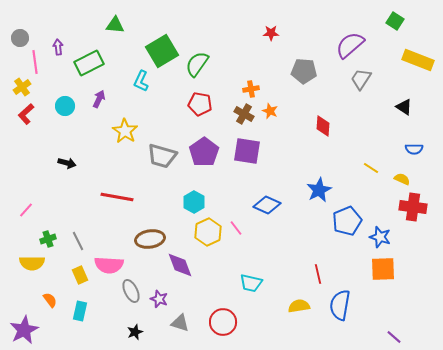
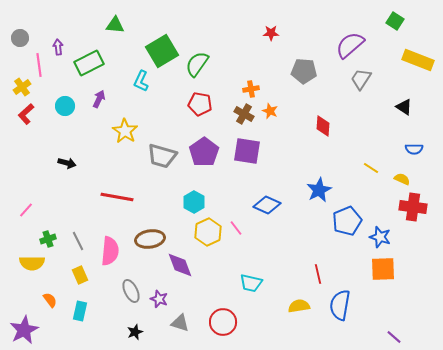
pink line at (35, 62): moved 4 px right, 3 px down
pink semicircle at (109, 265): moved 1 px right, 14 px up; rotated 88 degrees counterclockwise
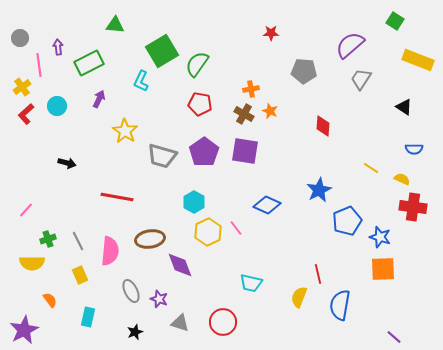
cyan circle at (65, 106): moved 8 px left
purple square at (247, 151): moved 2 px left
yellow semicircle at (299, 306): moved 9 px up; rotated 60 degrees counterclockwise
cyan rectangle at (80, 311): moved 8 px right, 6 px down
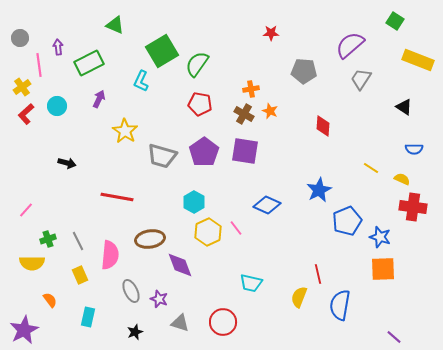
green triangle at (115, 25): rotated 18 degrees clockwise
pink semicircle at (110, 251): moved 4 px down
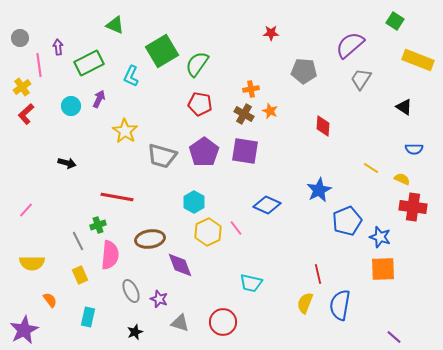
cyan L-shape at (141, 81): moved 10 px left, 5 px up
cyan circle at (57, 106): moved 14 px right
green cross at (48, 239): moved 50 px right, 14 px up
yellow semicircle at (299, 297): moved 6 px right, 6 px down
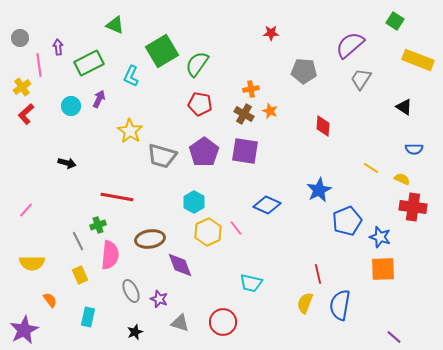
yellow star at (125, 131): moved 5 px right
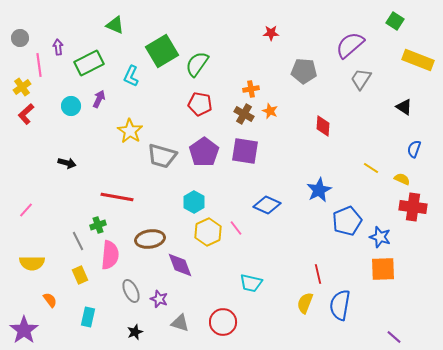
blue semicircle at (414, 149): rotated 108 degrees clockwise
purple star at (24, 330): rotated 8 degrees counterclockwise
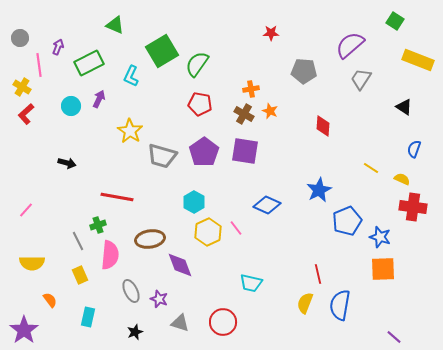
purple arrow at (58, 47): rotated 28 degrees clockwise
yellow cross at (22, 87): rotated 24 degrees counterclockwise
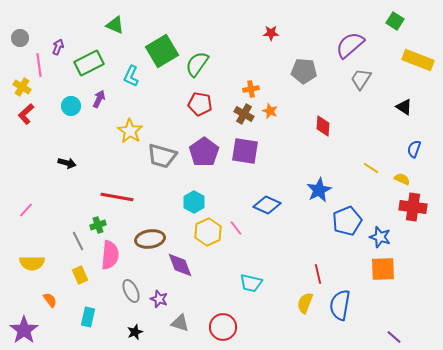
red circle at (223, 322): moved 5 px down
